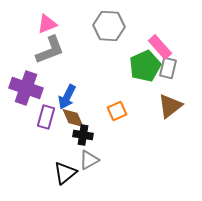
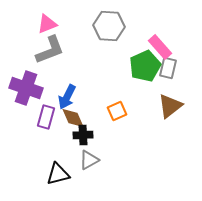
black cross: rotated 12 degrees counterclockwise
black triangle: moved 7 px left, 1 px down; rotated 25 degrees clockwise
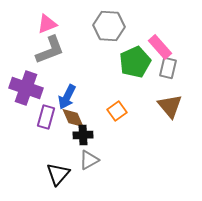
green pentagon: moved 10 px left, 4 px up
brown triangle: rotated 32 degrees counterclockwise
orange square: rotated 12 degrees counterclockwise
black triangle: rotated 35 degrees counterclockwise
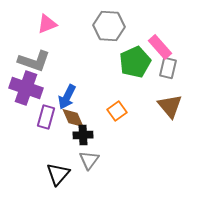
gray L-shape: moved 16 px left, 11 px down; rotated 40 degrees clockwise
gray triangle: rotated 25 degrees counterclockwise
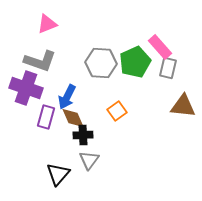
gray hexagon: moved 8 px left, 37 px down
gray L-shape: moved 6 px right
brown triangle: moved 13 px right; rotated 44 degrees counterclockwise
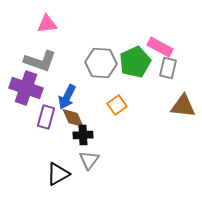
pink triangle: rotated 15 degrees clockwise
pink rectangle: rotated 20 degrees counterclockwise
orange square: moved 6 px up
black triangle: rotated 20 degrees clockwise
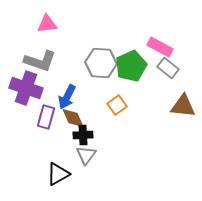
green pentagon: moved 4 px left, 4 px down
gray rectangle: rotated 65 degrees counterclockwise
gray triangle: moved 3 px left, 5 px up
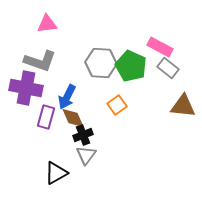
green pentagon: rotated 24 degrees counterclockwise
purple cross: rotated 8 degrees counterclockwise
black cross: rotated 18 degrees counterclockwise
black triangle: moved 2 px left, 1 px up
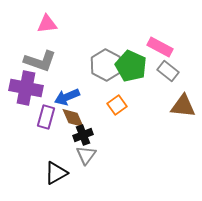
gray hexagon: moved 5 px right, 2 px down; rotated 24 degrees clockwise
gray rectangle: moved 3 px down
blue arrow: rotated 40 degrees clockwise
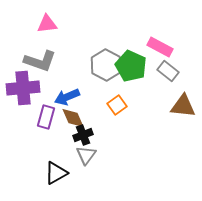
purple cross: moved 3 px left; rotated 16 degrees counterclockwise
